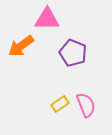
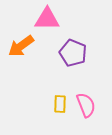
yellow rectangle: rotated 54 degrees counterclockwise
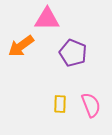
pink semicircle: moved 5 px right
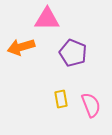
orange arrow: moved 1 px down; rotated 20 degrees clockwise
yellow rectangle: moved 1 px right, 5 px up; rotated 12 degrees counterclockwise
